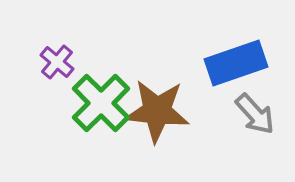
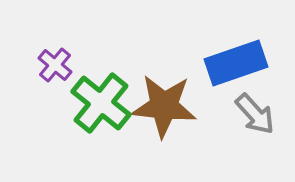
purple cross: moved 2 px left, 3 px down
green cross: rotated 6 degrees counterclockwise
brown star: moved 7 px right, 5 px up
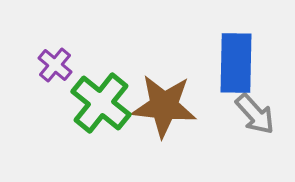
blue rectangle: rotated 70 degrees counterclockwise
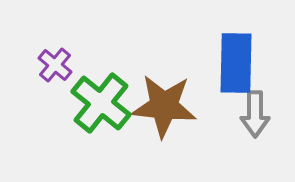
gray arrow: rotated 42 degrees clockwise
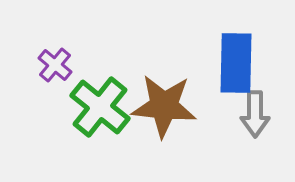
green cross: moved 1 px left, 4 px down
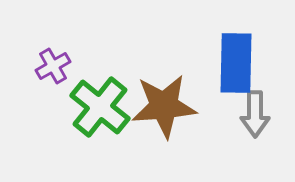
purple cross: moved 2 px left, 1 px down; rotated 20 degrees clockwise
brown star: rotated 10 degrees counterclockwise
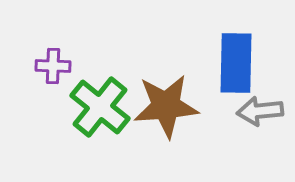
purple cross: rotated 32 degrees clockwise
brown star: moved 2 px right
gray arrow: moved 5 px right, 3 px up; rotated 84 degrees clockwise
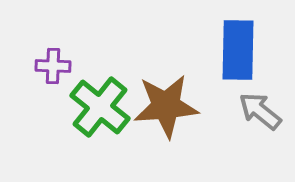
blue rectangle: moved 2 px right, 13 px up
gray arrow: rotated 45 degrees clockwise
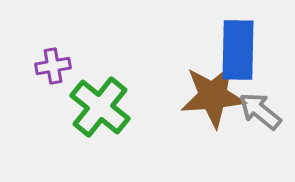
purple cross: rotated 12 degrees counterclockwise
brown star: moved 47 px right, 10 px up
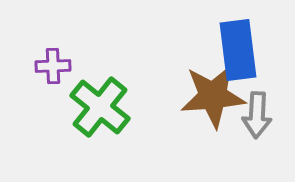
blue rectangle: rotated 8 degrees counterclockwise
purple cross: rotated 8 degrees clockwise
gray arrow: moved 3 px left, 4 px down; rotated 126 degrees counterclockwise
